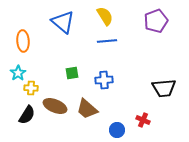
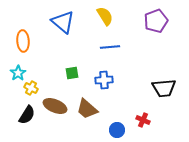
blue line: moved 3 px right, 6 px down
yellow cross: rotated 24 degrees clockwise
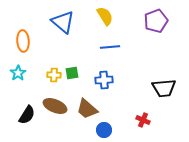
yellow cross: moved 23 px right, 13 px up; rotated 24 degrees counterclockwise
blue circle: moved 13 px left
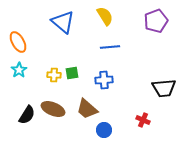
orange ellipse: moved 5 px left, 1 px down; rotated 25 degrees counterclockwise
cyan star: moved 1 px right, 3 px up
brown ellipse: moved 2 px left, 3 px down
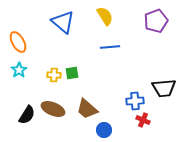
blue cross: moved 31 px right, 21 px down
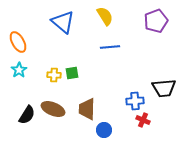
brown trapezoid: rotated 50 degrees clockwise
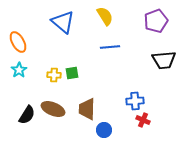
black trapezoid: moved 28 px up
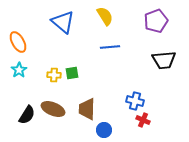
blue cross: rotated 18 degrees clockwise
